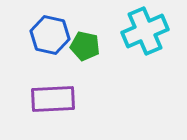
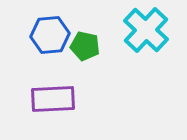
cyan cross: moved 1 px right, 1 px up; rotated 24 degrees counterclockwise
blue hexagon: rotated 18 degrees counterclockwise
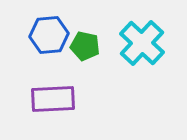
cyan cross: moved 4 px left, 13 px down
blue hexagon: moved 1 px left
